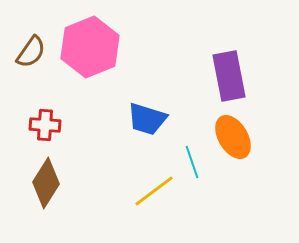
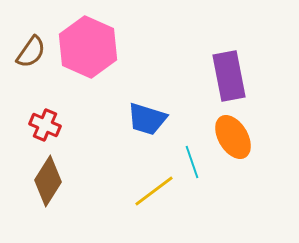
pink hexagon: moved 2 px left; rotated 14 degrees counterclockwise
red cross: rotated 20 degrees clockwise
brown diamond: moved 2 px right, 2 px up
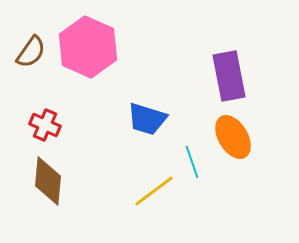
brown diamond: rotated 27 degrees counterclockwise
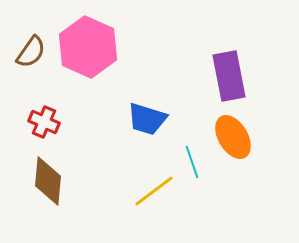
red cross: moved 1 px left, 3 px up
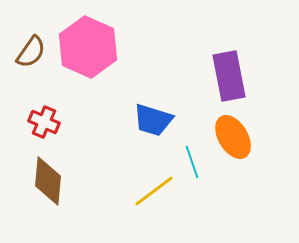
blue trapezoid: moved 6 px right, 1 px down
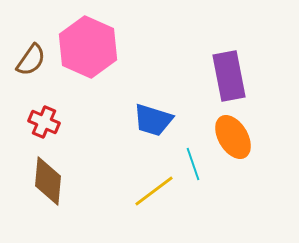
brown semicircle: moved 8 px down
cyan line: moved 1 px right, 2 px down
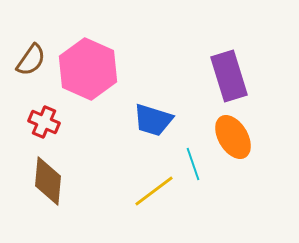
pink hexagon: moved 22 px down
purple rectangle: rotated 6 degrees counterclockwise
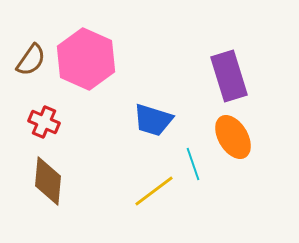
pink hexagon: moved 2 px left, 10 px up
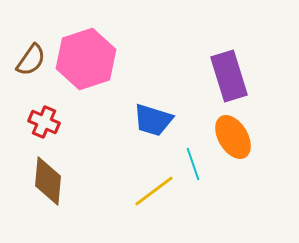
pink hexagon: rotated 18 degrees clockwise
